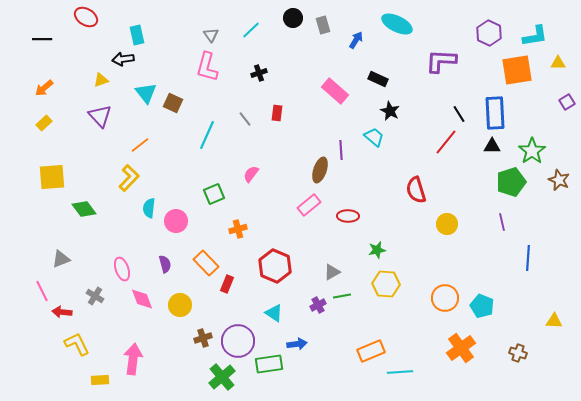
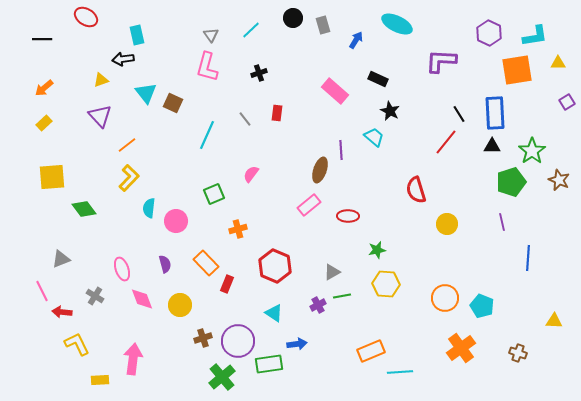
orange line at (140, 145): moved 13 px left
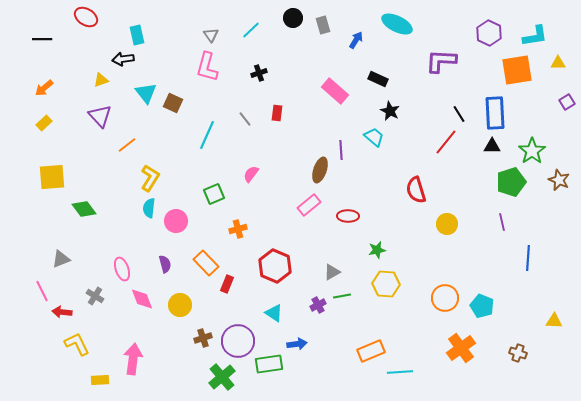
yellow L-shape at (129, 178): moved 21 px right; rotated 12 degrees counterclockwise
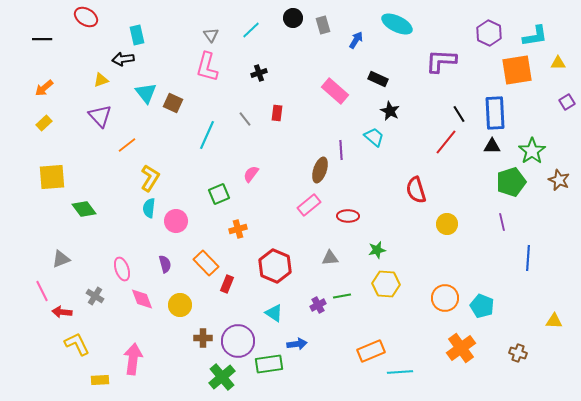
green square at (214, 194): moved 5 px right
gray triangle at (332, 272): moved 2 px left, 14 px up; rotated 24 degrees clockwise
brown cross at (203, 338): rotated 18 degrees clockwise
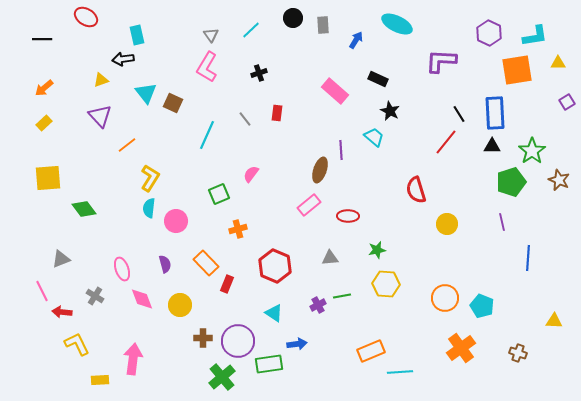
gray rectangle at (323, 25): rotated 12 degrees clockwise
pink L-shape at (207, 67): rotated 16 degrees clockwise
yellow square at (52, 177): moved 4 px left, 1 px down
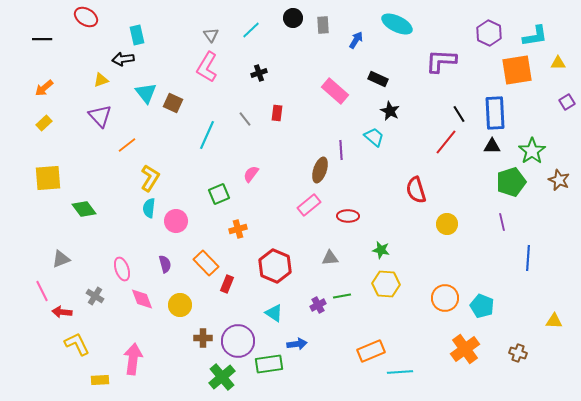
green star at (377, 250): moved 4 px right; rotated 24 degrees clockwise
orange cross at (461, 348): moved 4 px right, 1 px down
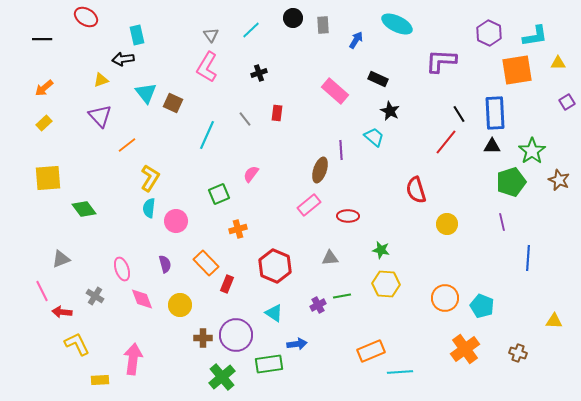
purple circle at (238, 341): moved 2 px left, 6 px up
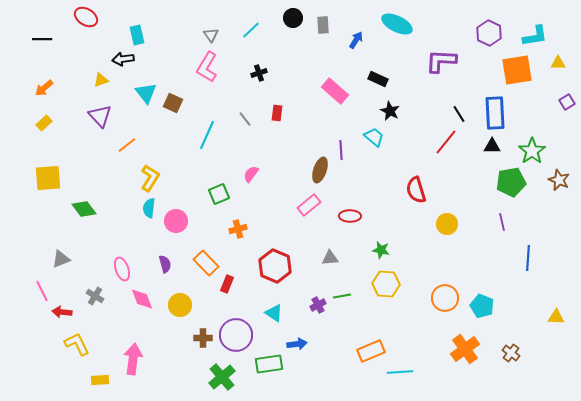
green pentagon at (511, 182): rotated 8 degrees clockwise
red ellipse at (348, 216): moved 2 px right
yellow triangle at (554, 321): moved 2 px right, 4 px up
brown cross at (518, 353): moved 7 px left; rotated 18 degrees clockwise
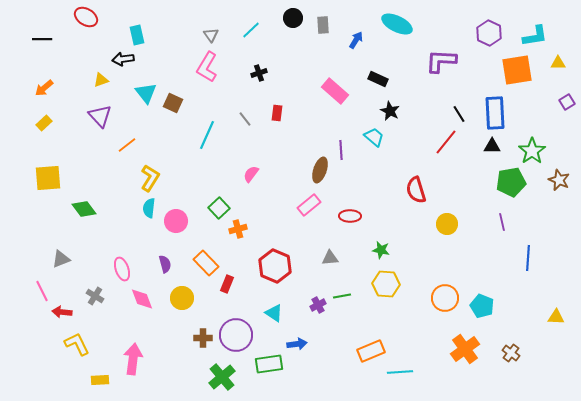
green square at (219, 194): moved 14 px down; rotated 20 degrees counterclockwise
yellow circle at (180, 305): moved 2 px right, 7 px up
